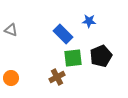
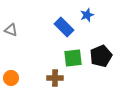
blue star: moved 2 px left, 6 px up; rotated 24 degrees counterclockwise
blue rectangle: moved 1 px right, 7 px up
brown cross: moved 2 px left, 1 px down; rotated 28 degrees clockwise
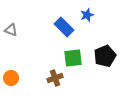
black pentagon: moved 4 px right
brown cross: rotated 21 degrees counterclockwise
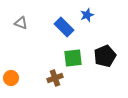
gray triangle: moved 10 px right, 7 px up
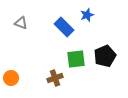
green square: moved 3 px right, 1 px down
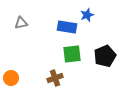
gray triangle: rotated 32 degrees counterclockwise
blue rectangle: moved 3 px right; rotated 36 degrees counterclockwise
green square: moved 4 px left, 5 px up
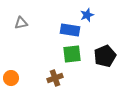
blue rectangle: moved 3 px right, 3 px down
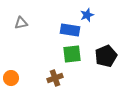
black pentagon: moved 1 px right
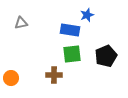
brown cross: moved 1 px left, 3 px up; rotated 21 degrees clockwise
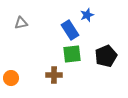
blue rectangle: rotated 48 degrees clockwise
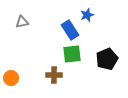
gray triangle: moved 1 px right, 1 px up
black pentagon: moved 1 px right, 3 px down
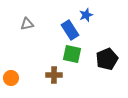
blue star: moved 1 px left
gray triangle: moved 5 px right, 2 px down
green square: rotated 18 degrees clockwise
